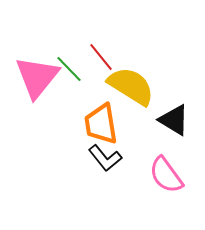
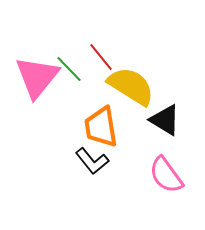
black triangle: moved 9 px left
orange trapezoid: moved 3 px down
black L-shape: moved 13 px left, 3 px down
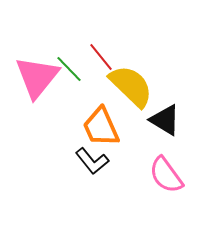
yellow semicircle: rotated 12 degrees clockwise
orange trapezoid: rotated 15 degrees counterclockwise
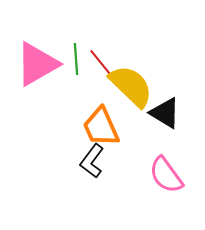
red line: moved 6 px down
green line: moved 7 px right, 10 px up; rotated 40 degrees clockwise
pink triangle: moved 13 px up; rotated 21 degrees clockwise
black triangle: moved 7 px up
black L-shape: rotated 76 degrees clockwise
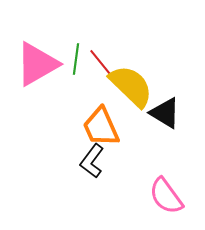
green line: rotated 12 degrees clockwise
pink semicircle: moved 21 px down
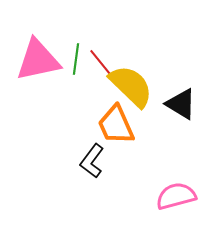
pink triangle: moved 1 px right, 4 px up; rotated 18 degrees clockwise
black triangle: moved 16 px right, 9 px up
orange trapezoid: moved 15 px right, 2 px up
pink semicircle: moved 10 px right; rotated 111 degrees clockwise
